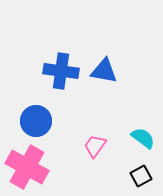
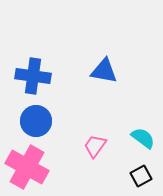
blue cross: moved 28 px left, 5 px down
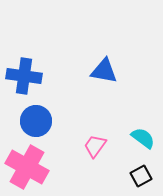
blue cross: moved 9 px left
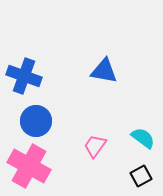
blue cross: rotated 12 degrees clockwise
pink cross: moved 2 px right, 1 px up
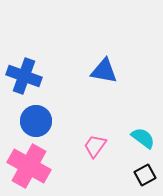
black square: moved 4 px right, 1 px up
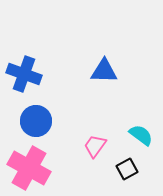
blue triangle: rotated 8 degrees counterclockwise
blue cross: moved 2 px up
cyan semicircle: moved 2 px left, 3 px up
pink cross: moved 2 px down
black square: moved 18 px left, 6 px up
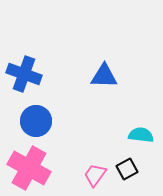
blue triangle: moved 5 px down
cyan semicircle: rotated 30 degrees counterclockwise
pink trapezoid: moved 29 px down
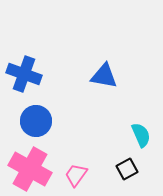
blue triangle: rotated 8 degrees clockwise
cyan semicircle: rotated 60 degrees clockwise
pink cross: moved 1 px right, 1 px down
pink trapezoid: moved 19 px left
